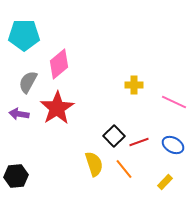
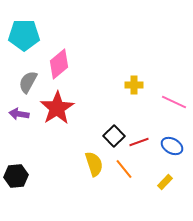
blue ellipse: moved 1 px left, 1 px down
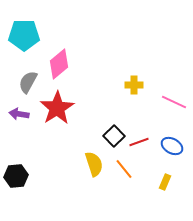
yellow rectangle: rotated 21 degrees counterclockwise
